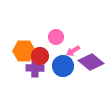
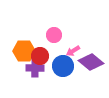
pink circle: moved 2 px left, 2 px up
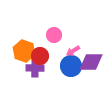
orange hexagon: rotated 20 degrees clockwise
purple diamond: rotated 40 degrees counterclockwise
blue circle: moved 8 px right
